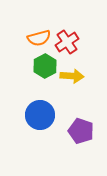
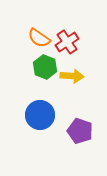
orange semicircle: rotated 50 degrees clockwise
green hexagon: moved 1 px down; rotated 10 degrees counterclockwise
purple pentagon: moved 1 px left
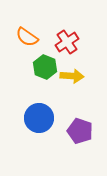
orange semicircle: moved 12 px left, 1 px up
blue circle: moved 1 px left, 3 px down
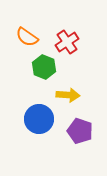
green hexagon: moved 1 px left
yellow arrow: moved 4 px left, 19 px down
blue circle: moved 1 px down
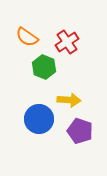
yellow arrow: moved 1 px right, 5 px down
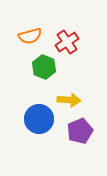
orange semicircle: moved 3 px right, 1 px up; rotated 50 degrees counterclockwise
purple pentagon: rotated 30 degrees clockwise
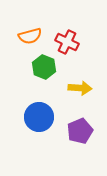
red cross: rotated 30 degrees counterclockwise
yellow arrow: moved 11 px right, 12 px up
blue circle: moved 2 px up
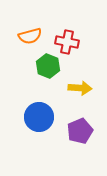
red cross: rotated 15 degrees counterclockwise
green hexagon: moved 4 px right, 1 px up
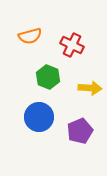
red cross: moved 5 px right, 3 px down; rotated 15 degrees clockwise
green hexagon: moved 11 px down
yellow arrow: moved 10 px right
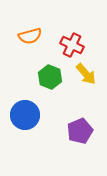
green hexagon: moved 2 px right
yellow arrow: moved 4 px left, 14 px up; rotated 45 degrees clockwise
blue circle: moved 14 px left, 2 px up
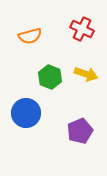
red cross: moved 10 px right, 16 px up
yellow arrow: rotated 30 degrees counterclockwise
blue circle: moved 1 px right, 2 px up
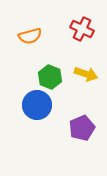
blue circle: moved 11 px right, 8 px up
purple pentagon: moved 2 px right, 3 px up
